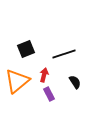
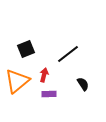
black line: moved 4 px right; rotated 20 degrees counterclockwise
black semicircle: moved 8 px right, 2 px down
purple rectangle: rotated 64 degrees counterclockwise
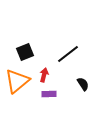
black square: moved 1 px left, 3 px down
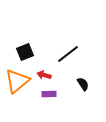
red arrow: rotated 88 degrees counterclockwise
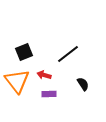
black square: moved 1 px left
orange triangle: rotated 28 degrees counterclockwise
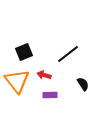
purple rectangle: moved 1 px right, 1 px down
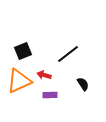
black square: moved 1 px left, 1 px up
orange triangle: moved 2 px right; rotated 44 degrees clockwise
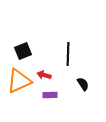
black line: rotated 50 degrees counterclockwise
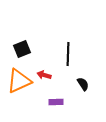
black square: moved 1 px left, 2 px up
purple rectangle: moved 6 px right, 7 px down
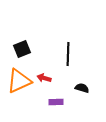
red arrow: moved 3 px down
black semicircle: moved 1 px left, 4 px down; rotated 40 degrees counterclockwise
